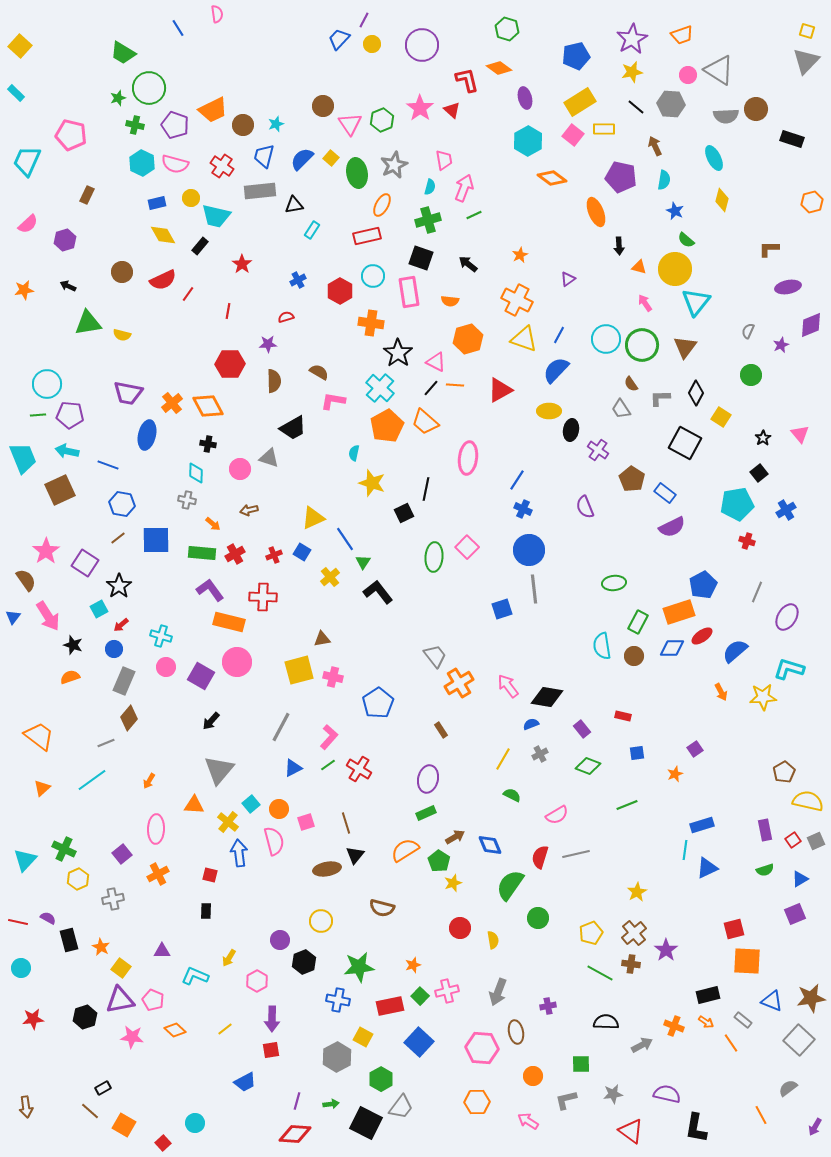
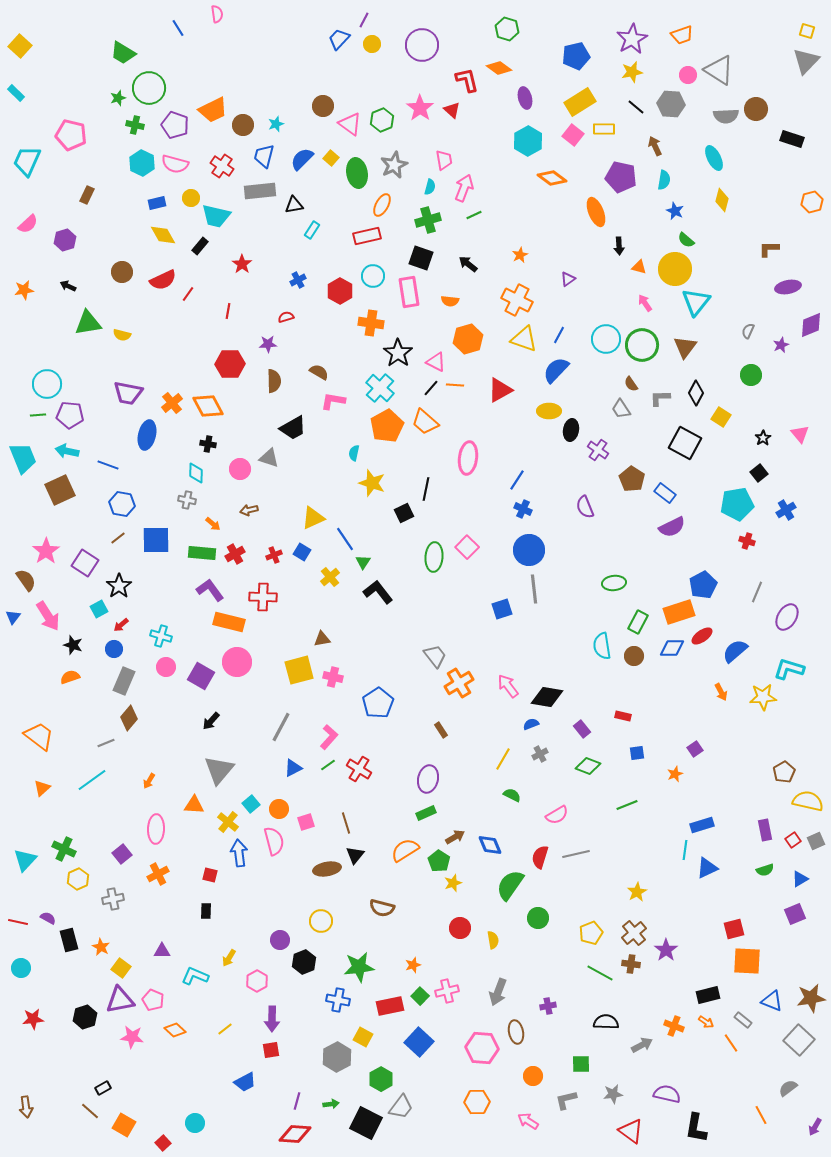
pink triangle at (350, 124): rotated 20 degrees counterclockwise
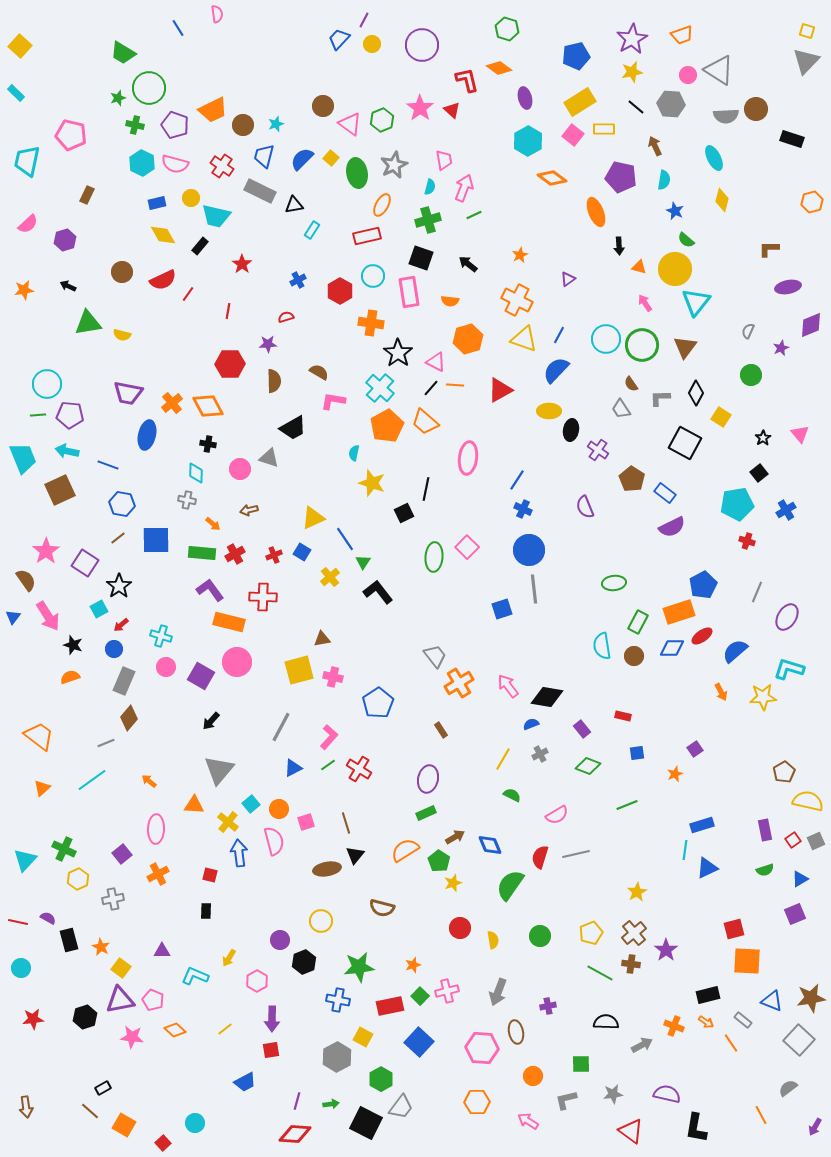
cyan trapezoid at (27, 161): rotated 12 degrees counterclockwise
gray rectangle at (260, 191): rotated 32 degrees clockwise
purple star at (781, 345): moved 3 px down
orange arrow at (149, 781): rotated 98 degrees clockwise
green circle at (538, 918): moved 2 px right, 18 px down
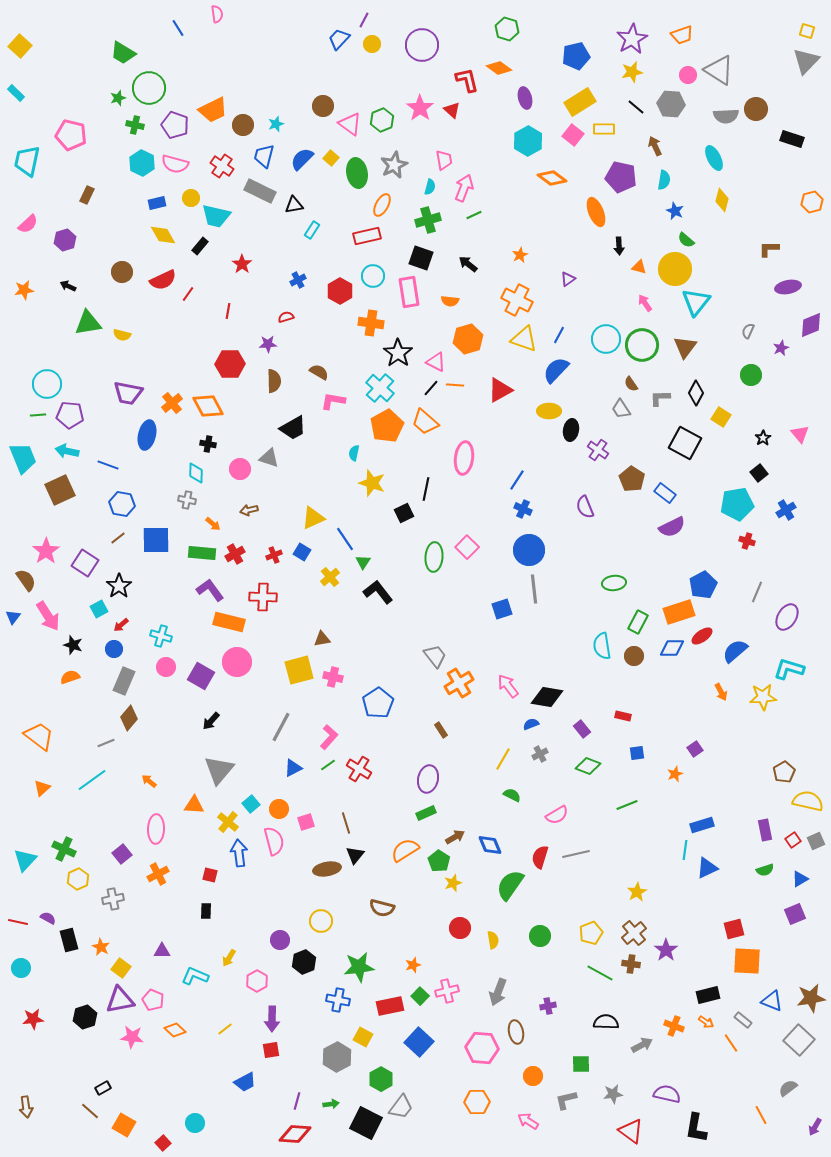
pink ellipse at (468, 458): moved 4 px left
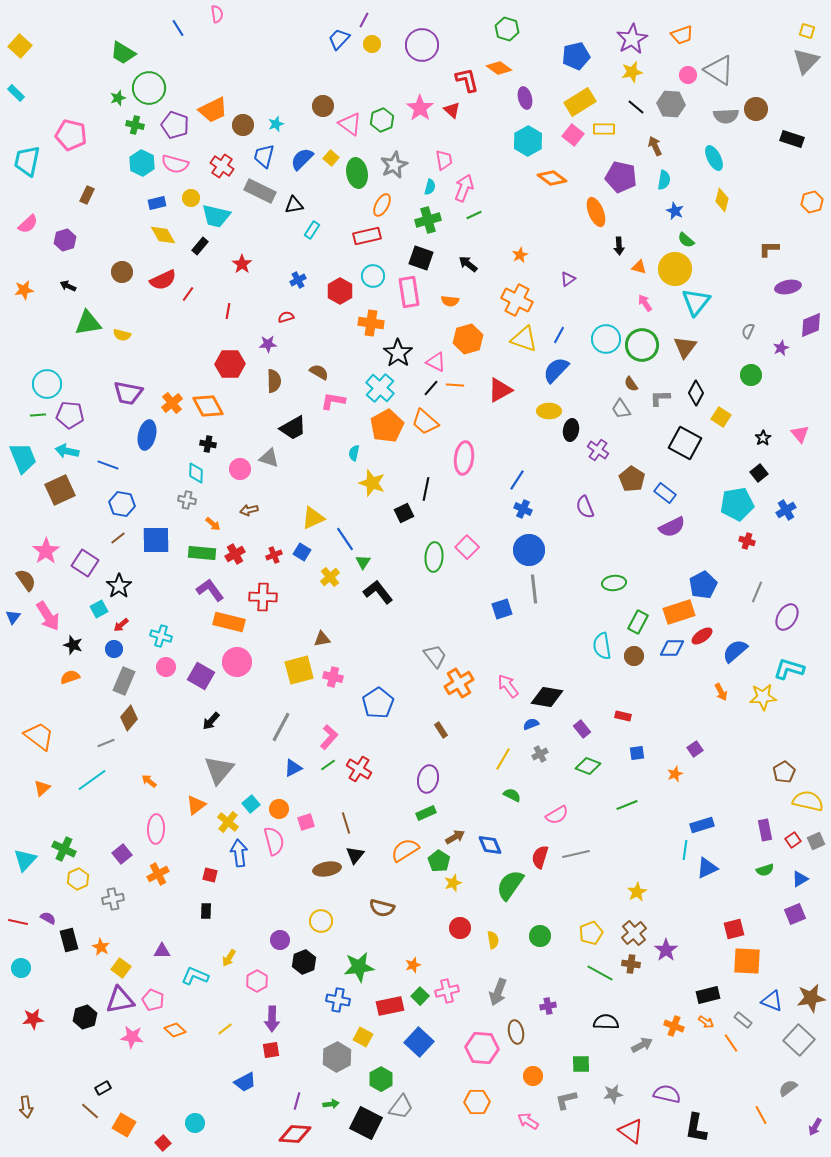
orange triangle at (194, 805): moved 2 px right; rotated 40 degrees counterclockwise
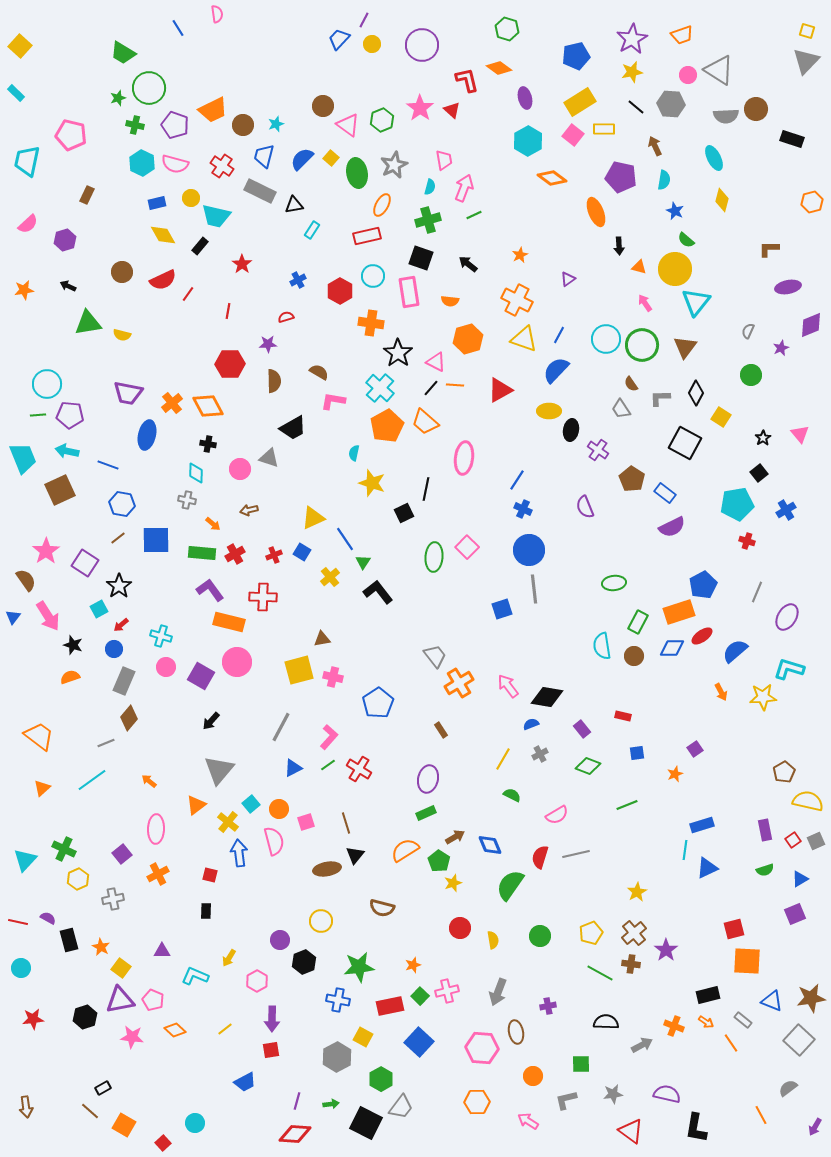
pink triangle at (350, 124): moved 2 px left, 1 px down
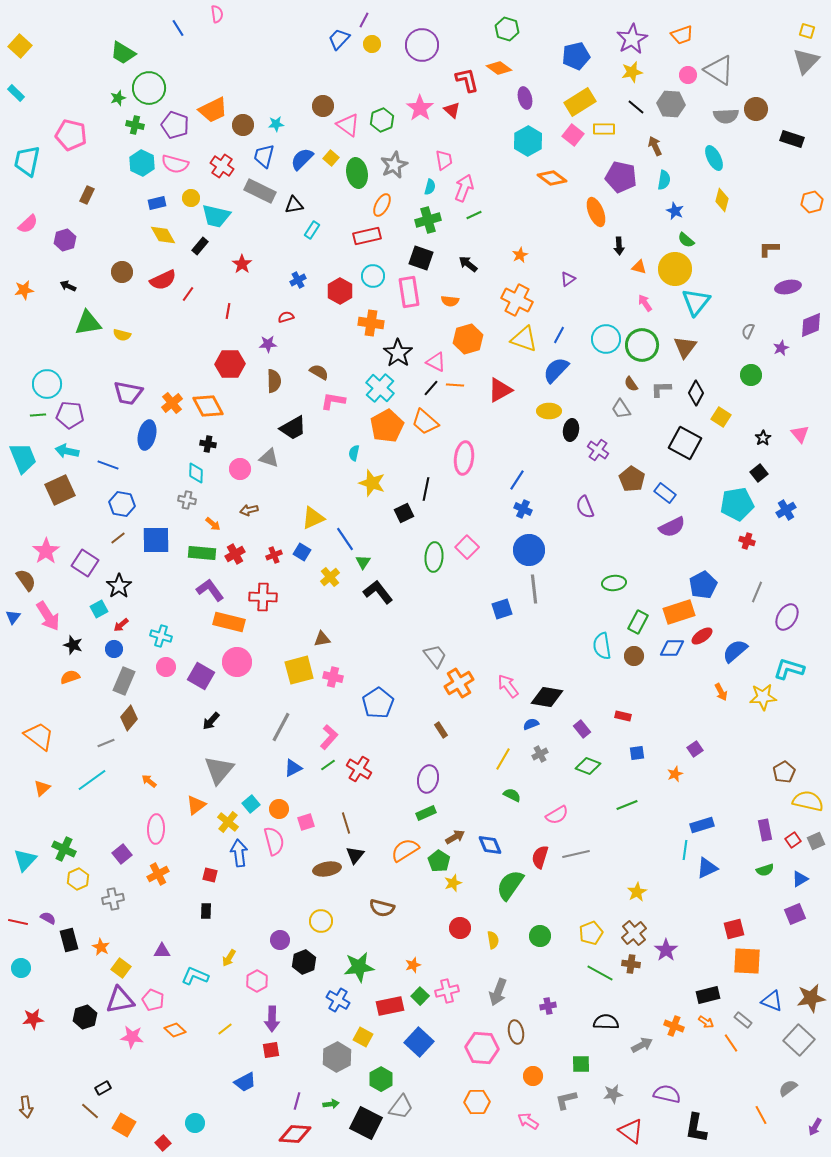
cyan star at (276, 124): rotated 14 degrees clockwise
gray L-shape at (660, 398): moved 1 px right, 9 px up
blue cross at (338, 1000): rotated 20 degrees clockwise
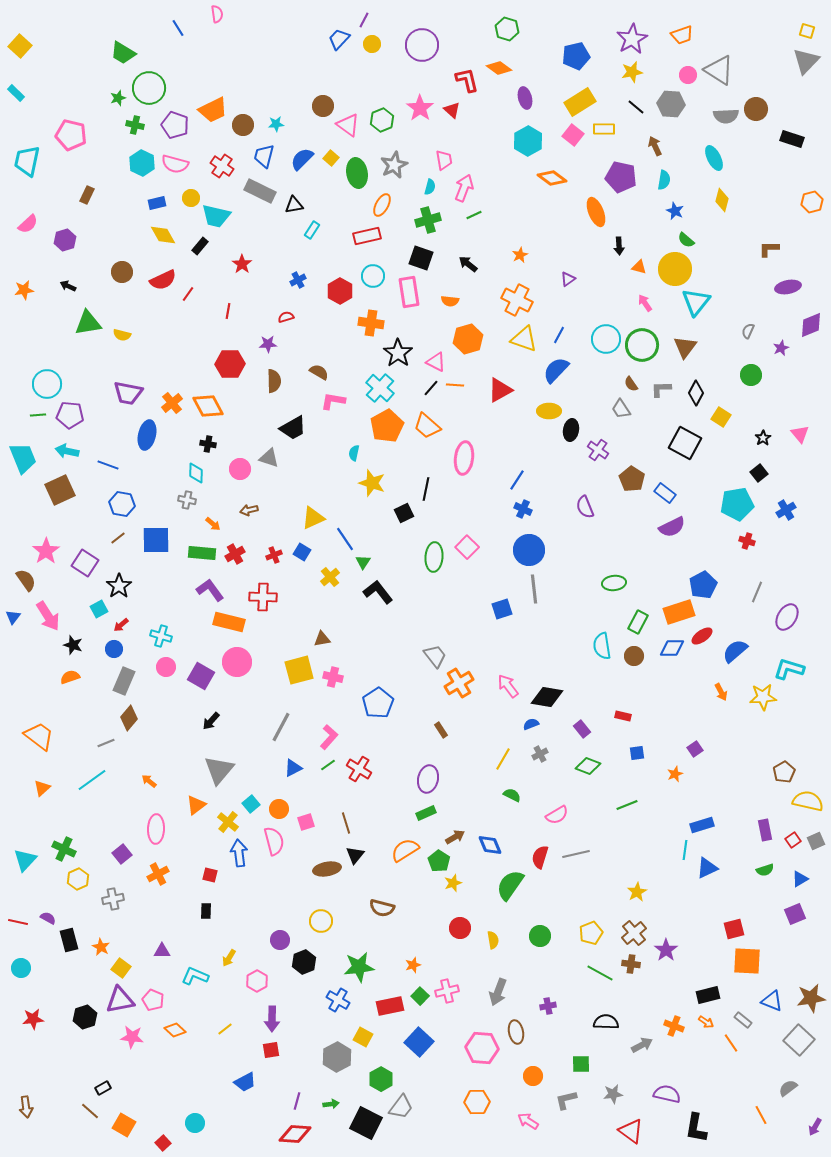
orange trapezoid at (425, 422): moved 2 px right, 4 px down
